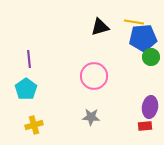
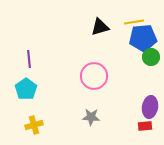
yellow line: rotated 18 degrees counterclockwise
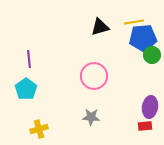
green circle: moved 1 px right, 2 px up
yellow cross: moved 5 px right, 4 px down
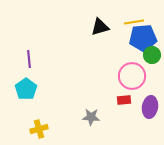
pink circle: moved 38 px right
red rectangle: moved 21 px left, 26 px up
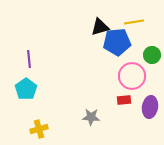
blue pentagon: moved 26 px left, 4 px down
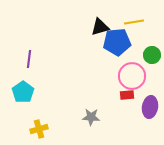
purple line: rotated 12 degrees clockwise
cyan pentagon: moved 3 px left, 3 px down
red rectangle: moved 3 px right, 5 px up
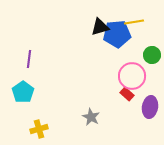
blue pentagon: moved 8 px up
red rectangle: moved 1 px up; rotated 48 degrees clockwise
gray star: rotated 24 degrees clockwise
